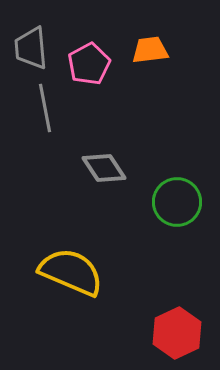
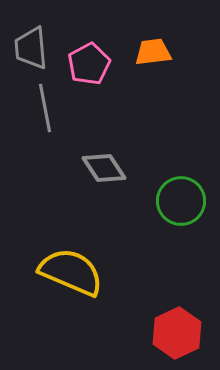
orange trapezoid: moved 3 px right, 2 px down
green circle: moved 4 px right, 1 px up
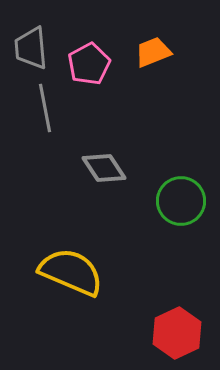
orange trapezoid: rotated 15 degrees counterclockwise
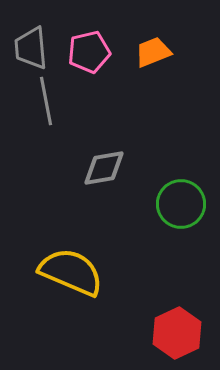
pink pentagon: moved 12 px up; rotated 15 degrees clockwise
gray line: moved 1 px right, 7 px up
gray diamond: rotated 66 degrees counterclockwise
green circle: moved 3 px down
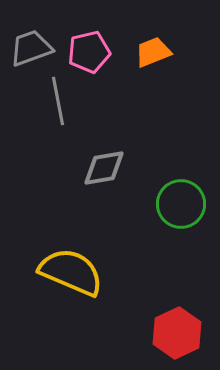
gray trapezoid: rotated 75 degrees clockwise
gray line: moved 12 px right
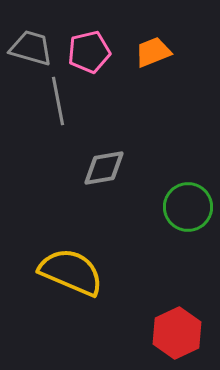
gray trapezoid: rotated 36 degrees clockwise
green circle: moved 7 px right, 3 px down
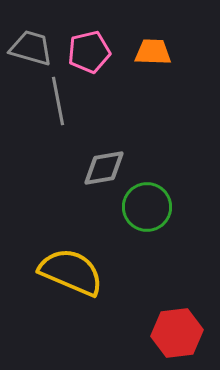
orange trapezoid: rotated 24 degrees clockwise
green circle: moved 41 px left
red hexagon: rotated 18 degrees clockwise
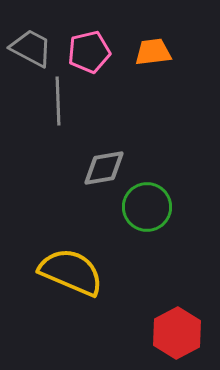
gray trapezoid: rotated 12 degrees clockwise
orange trapezoid: rotated 9 degrees counterclockwise
gray line: rotated 9 degrees clockwise
red hexagon: rotated 21 degrees counterclockwise
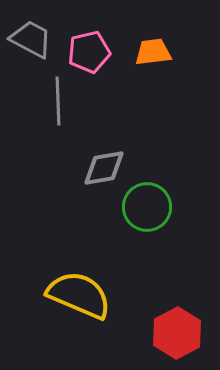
gray trapezoid: moved 9 px up
yellow semicircle: moved 8 px right, 23 px down
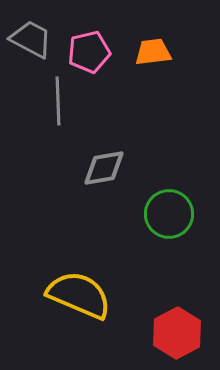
green circle: moved 22 px right, 7 px down
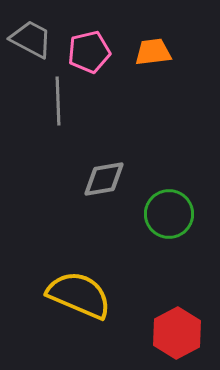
gray diamond: moved 11 px down
